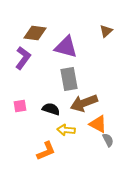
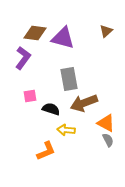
purple triangle: moved 3 px left, 9 px up
pink square: moved 10 px right, 10 px up
orange triangle: moved 8 px right, 1 px up
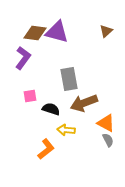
purple triangle: moved 6 px left, 6 px up
orange L-shape: moved 2 px up; rotated 15 degrees counterclockwise
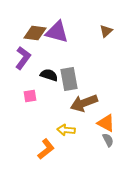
black semicircle: moved 2 px left, 34 px up
